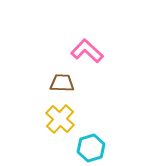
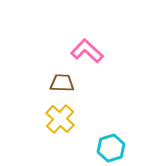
cyan hexagon: moved 20 px right
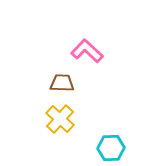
cyan hexagon: rotated 16 degrees clockwise
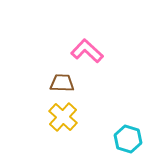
yellow cross: moved 3 px right, 2 px up
cyan hexagon: moved 17 px right, 9 px up; rotated 20 degrees clockwise
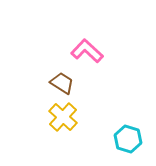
brown trapezoid: rotated 30 degrees clockwise
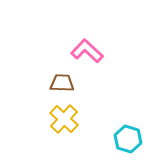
brown trapezoid: rotated 30 degrees counterclockwise
yellow cross: moved 1 px right, 2 px down
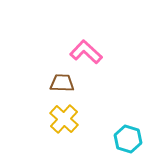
pink L-shape: moved 1 px left, 1 px down
